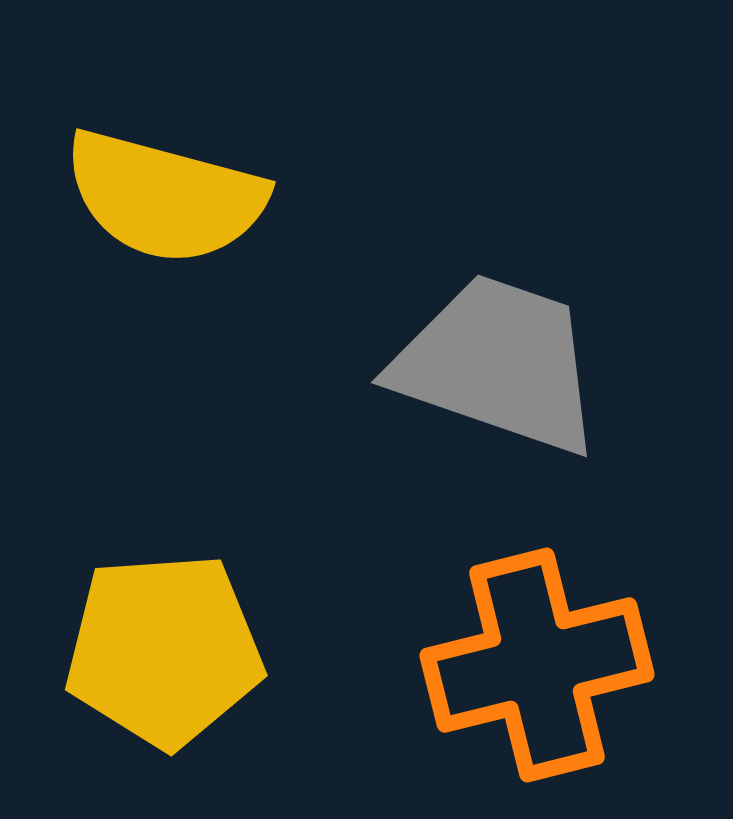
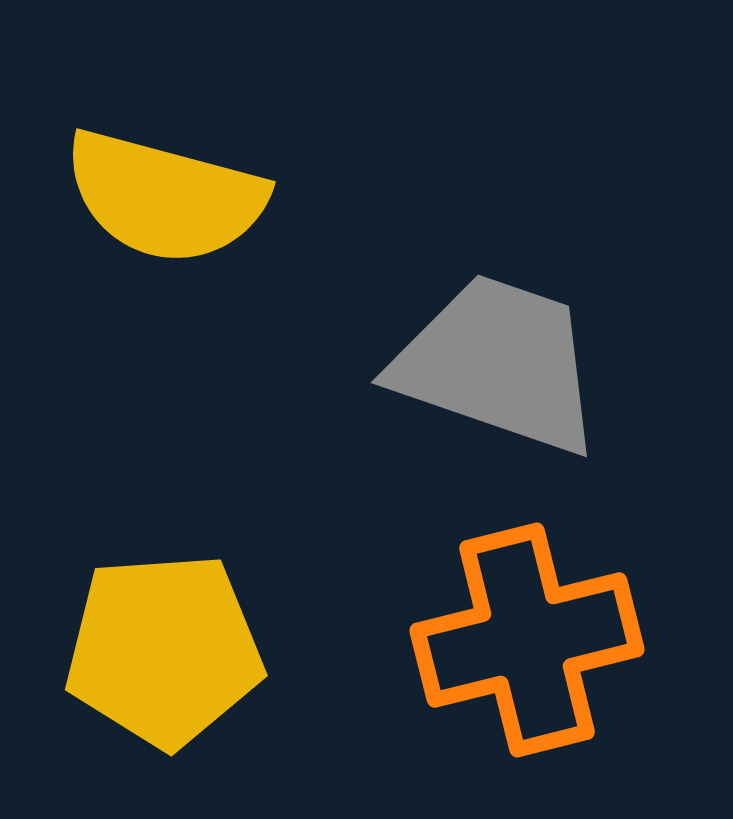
orange cross: moved 10 px left, 25 px up
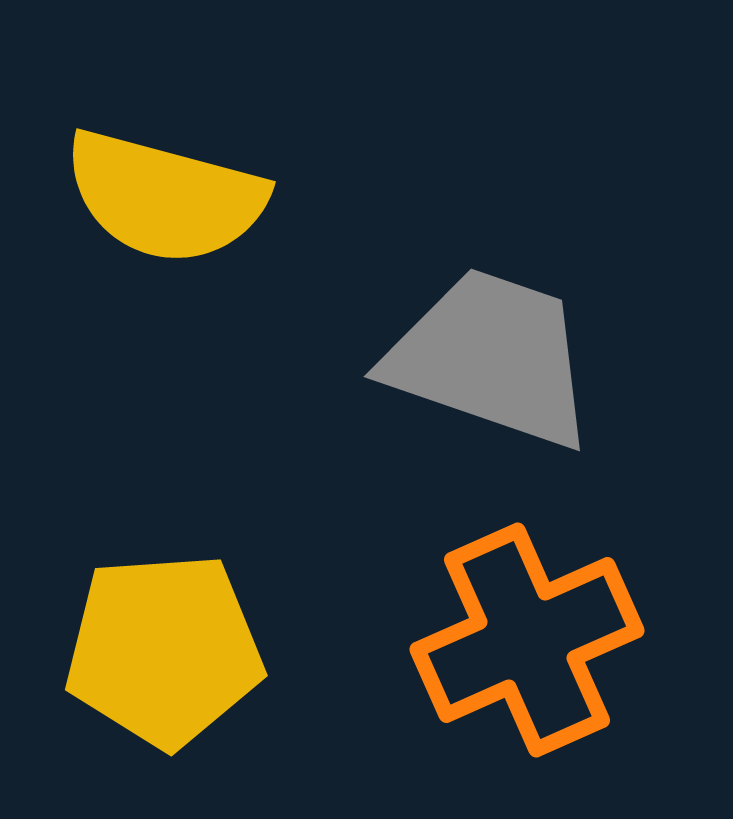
gray trapezoid: moved 7 px left, 6 px up
orange cross: rotated 10 degrees counterclockwise
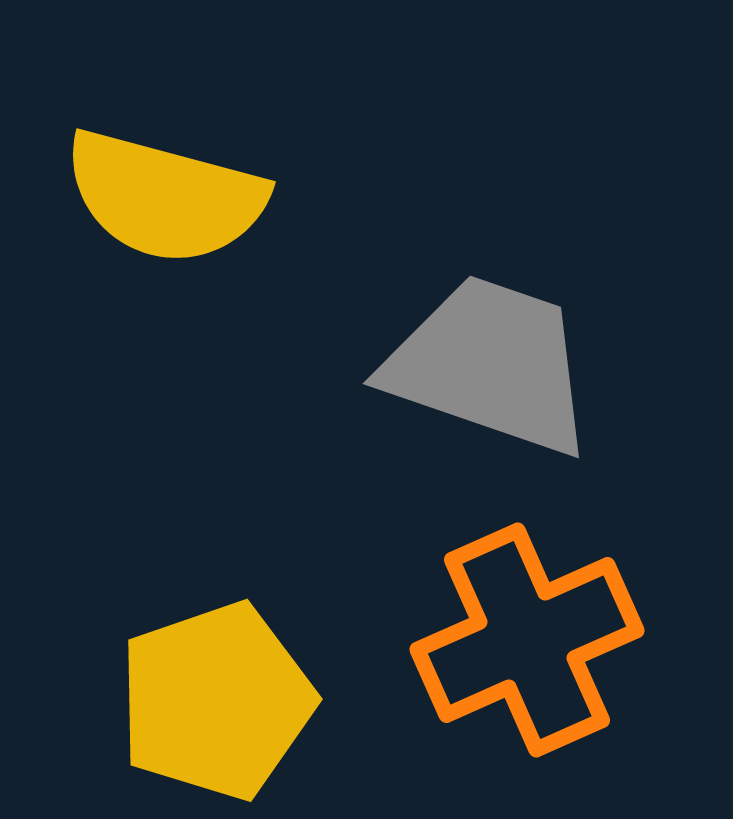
gray trapezoid: moved 1 px left, 7 px down
yellow pentagon: moved 52 px right, 51 px down; rotated 15 degrees counterclockwise
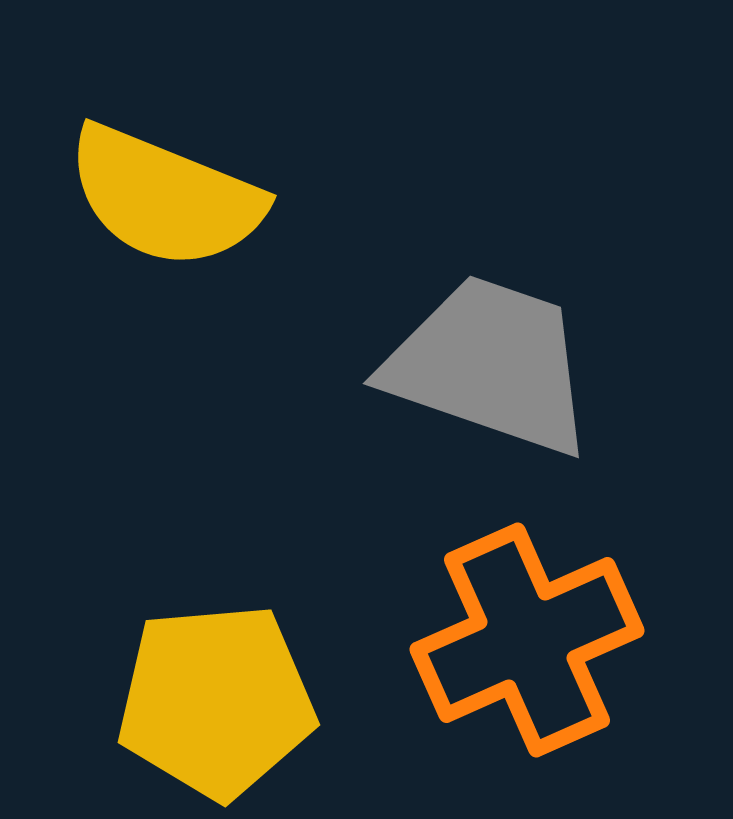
yellow semicircle: rotated 7 degrees clockwise
yellow pentagon: rotated 14 degrees clockwise
